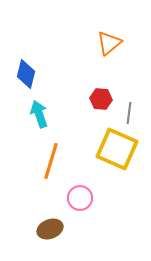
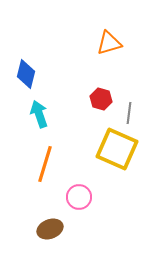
orange triangle: rotated 24 degrees clockwise
red hexagon: rotated 10 degrees clockwise
orange line: moved 6 px left, 3 px down
pink circle: moved 1 px left, 1 px up
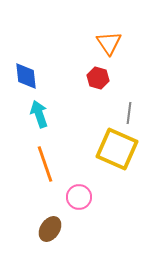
orange triangle: rotated 48 degrees counterclockwise
blue diamond: moved 2 px down; rotated 20 degrees counterclockwise
red hexagon: moved 3 px left, 21 px up
orange line: rotated 36 degrees counterclockwise
brown ellipse: rotated 35 degrees counterclockwise
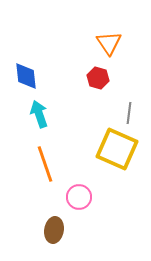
brown ellipse: moved 4 px right, 1 px down; rotated 25 degrees counterclockwise
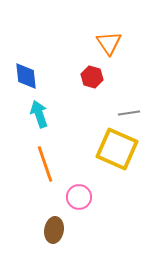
red hexagon: moved 6 px left, 1 px up
gray line: rotated 75 degrees clockwise
